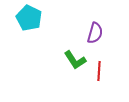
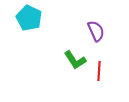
purple semicircle: moved 1 px right, 2 px up; rotated 40 degrees counterclockwise
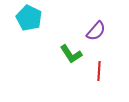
purple semicircle: rotated 65 degrees clockwise
green L-shape: moved 4 px left, 6 px up
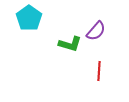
cyan pentagon: rotated 10 degrees clockwise
green L-shape: moved 1 px left, 10 px up; rotated 40 degrees counterclockwise
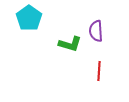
purple semicircle: rotated 135 degrees clockwise
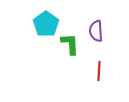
cyan pentagon: moved 17 px right, 6 px down
green L-shape: rotated 110 degrees counterclockwise
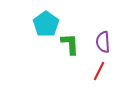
purple semicircle: moved 7 px right, 11 px down
red line: rotated 24 degrees clockwise
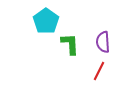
cyan pentagon: moved 3 px up
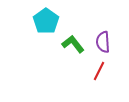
green L-shape: moved 3 px right; rotated 35 degrees counterclockwise
